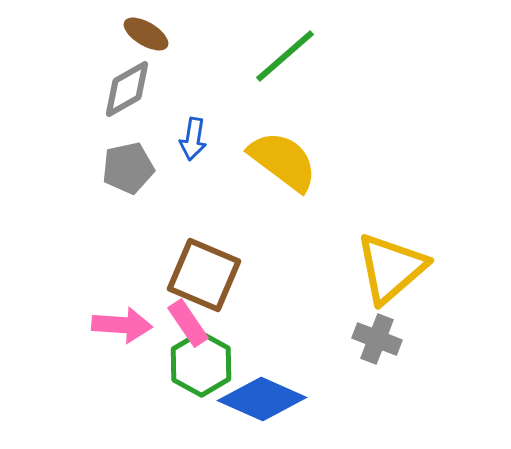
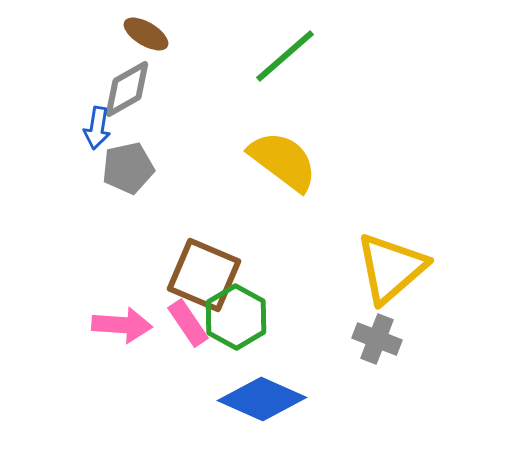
blue arrow: moved 96 px left, 11 px up
green hexagon: moved 35 px right, 47 px up
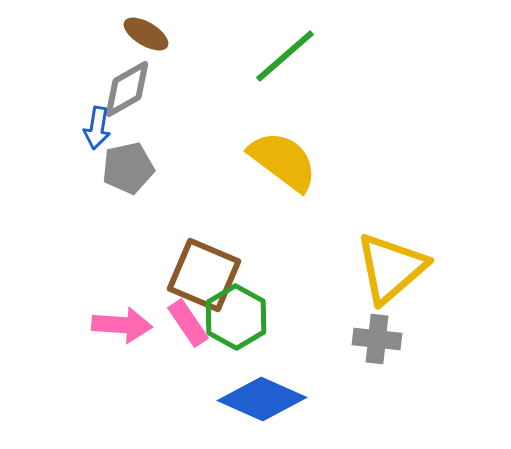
gray cross: rotated 15 degrees counterclockwise
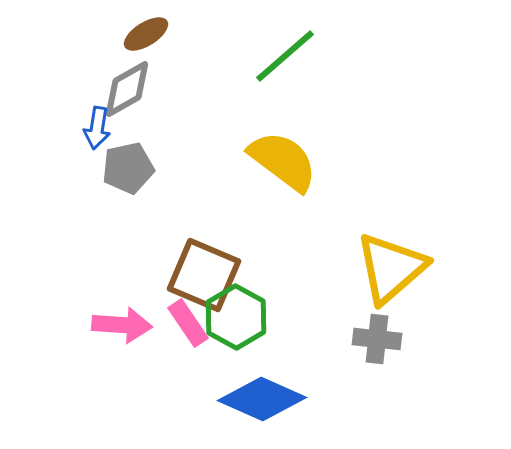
brown ellipse: rotated 63 degrees counterclockwise
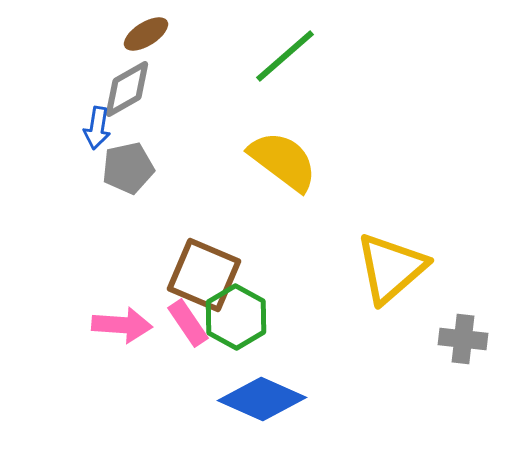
gray cross: moved 86 px right
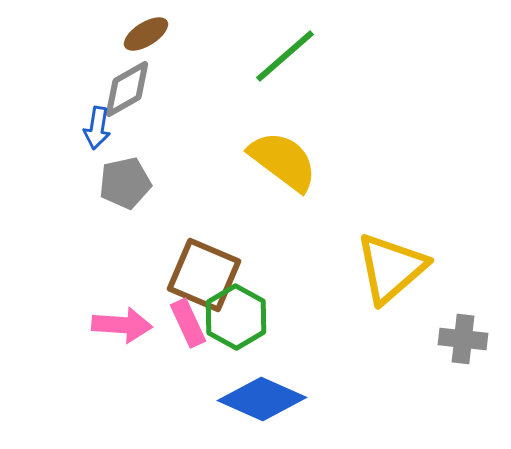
gray pentagon: moved 3 px left, 15 px down
pink rectangle: rotated 9 degrees clockwise
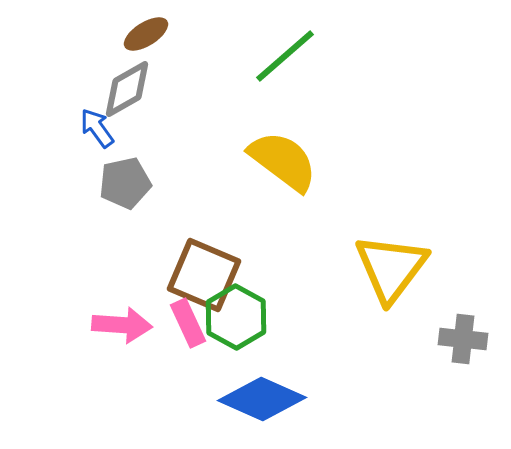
blue arrow: rotated 135 degrees clockwise
yellow triangle: rotated 12 degrees counterclockwise
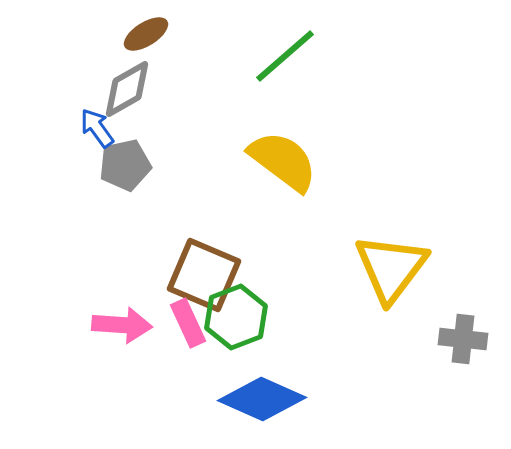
gray pentagon: moved 18 px up
green hexagon: rotated 10 degrees clockwise
